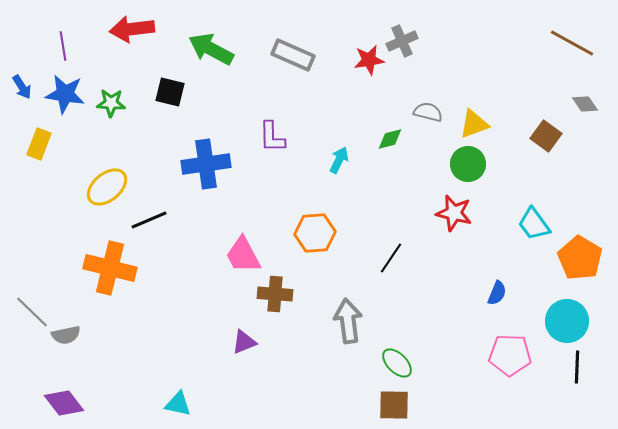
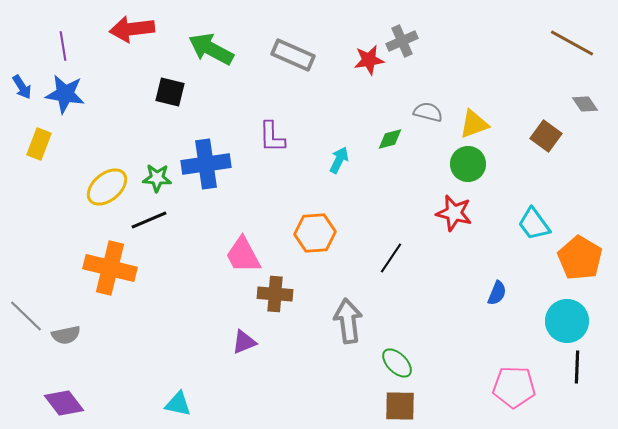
green star at (111, 103): moved 46 px right, 75 px down
gray line at (32, 312): moved 6 px left, 4 px down
pink pentagon at (510, 355): moved 4 px right, 32 px down
brown square at (394, 405): moved 6 px right, 1 px down
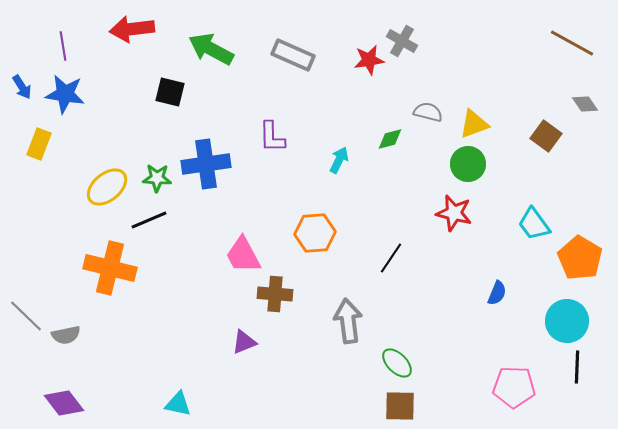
gray cross at (402, 41): rotated 36 degrees counterclockwise
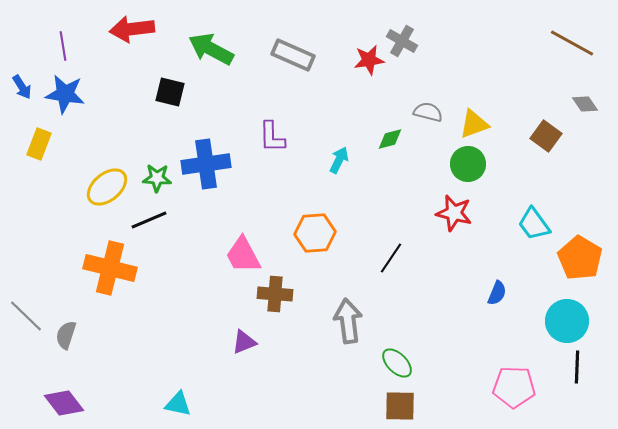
gray semicircle at (66, 335): rotated 120 degrees clockwise
